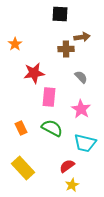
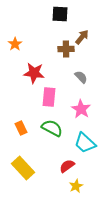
brown arrow: rotated 42 degrees counterclockwise
red star: rotated 15 degrees clockwise
cyan trapezoid: rotated 30 degrees clockwise
yellow star: moved 4 px right, 1 px down
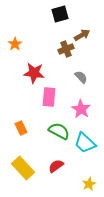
black square: rotated 18 degrees counterclockwise
brown arrow: moved 2 px up; rotated 21 degrees clockwise
brown cross: rotated 21 degrees counterclockwise
green semicircle: moved 7 px right, 3 px down
red semicircle: moved 11 px left
yellow star: moved 13 px right, 2 px up
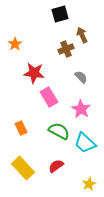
brown arrow: rotated 84 degrees counterclockwise
pink rectangle: rotated 36 degrees counterclockwise
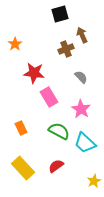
yellow star: moved 5 px right, 3 px up
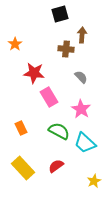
brown arrow: rotated 28 degrees clockwise
brown cross: rotated 28 degrees clockwise
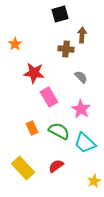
orange rectangle: moved 11 px right
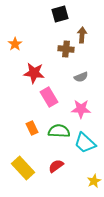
gray semicircle: rotated 112 degrees clockwise
pink star: rotated 30 degrees counterclockwise
green semicircle: rotated 25 degrees counterclockwise
